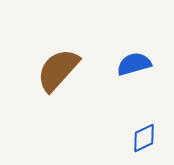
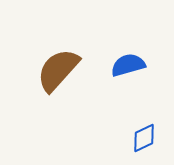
blue semicircle: moved 6 px left, 1 px down
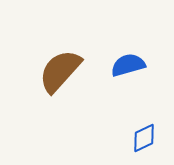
brown semicircle: moved 2 px right, 1 px down
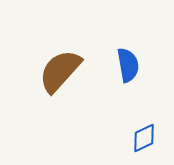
blue semicircle: rotated 96 degrees clockwise
